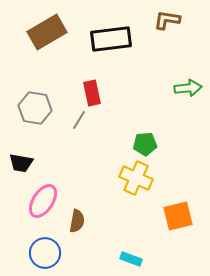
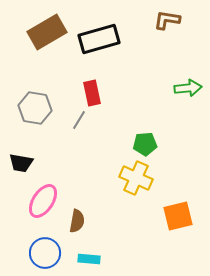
black rectangle: moved 12 px left; rotated 9 degrees counterclockwise
cyan rectangle: moved 42 px left; rotated 15 degrees counterclockwise
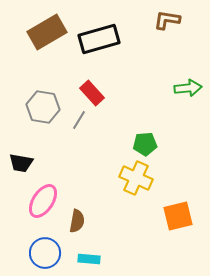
red rectangle: rotated 30 degrees counterclockwise
gray hexagon: moved 8 px right, 1 px up
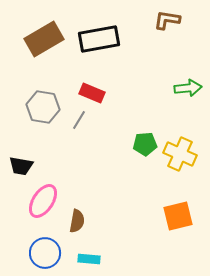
brown rectangle: moved 3 px left, 7 px down
black rectangle: rotated 6 degrees clockwise
red rectangle: rotated 25 degrees counterclockwise
black trapezoid: moved 3 px down
yellow cross: moved 44 px right, 24 px up
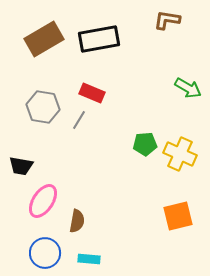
green arrow: rotated 36 degrees clockwise
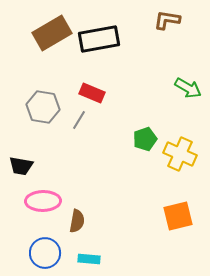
brown rectangle: moved 8 px right, 6 px up
green pentagon: moved 5 px up; rotated 15 degrees counterclockwise
pink ellipse: rotated 56 degrees clockwise
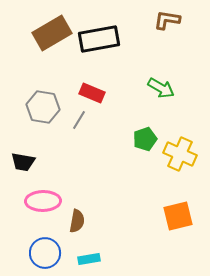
green arrow: moved 27 px left
black trapezoid: moved 2 px right, 4 px up
cyan rectangle: rotated 15 degrees counterclockwise
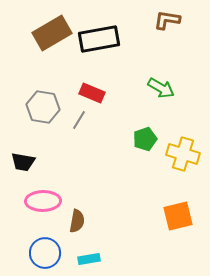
yellow cross: moved 3 px right; rotated 8 degrees counterclockwise
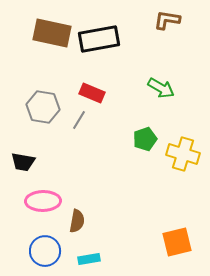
brown rectangle: rotated 42 degrees clockwise
orange square: moved 1 px left, 26 px down
blue circle: moved 2 px up
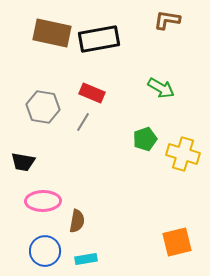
gray line: moved 4 px right, 2 px down
cyan rectangle: moved 3 px left
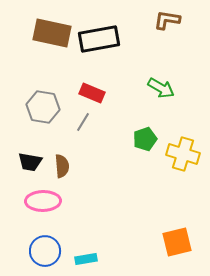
black trapezoid: moved 7 px right
brown semicircle: moved 15 px left, 55 px up; rotated 15 degrees counterclockwise
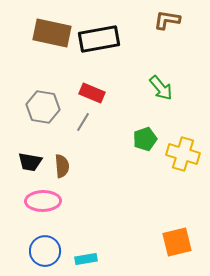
green arrow: rotated 20 degrees clockwise
